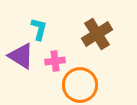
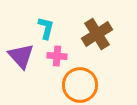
cyan L-shape: moved 7 px right, 1 px up
purple triangle: rotated 16 degrees clockwise
pink cross: moved 2 px right, 5 px up; rotated 12 degrees clockwise
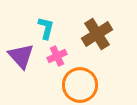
pink cross: rotated 30 degrees counterclockwise
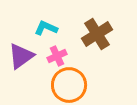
cyan L-shape: rotated 80 degrees counterclockwise
purple triangle: rotated 36 degrees clockwise
orange circle: moved 11 px left
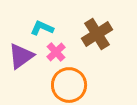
cyan L-shape: moved 4 px left
pink cross: moved 1 px left, 4 px up; rotated 18 degrees counterclockwise
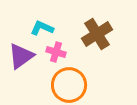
pink cross: rotated 30 degrees counterclockwise
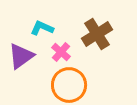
pink cross: moved 5 px right; rotated 24 degrees clockwise
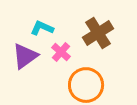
brown cross: moved 1 px right, 1 px up
purple triangle: moved 4 px right
orange circle: moved 17 px right
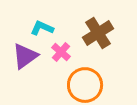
orange circle: moved 1 px left
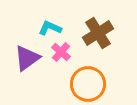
cyan L-shape: moved 8 px right
purple triangle: moved 2 px right, 2 px down
orange circle: moved 3 px right, 1 px up
